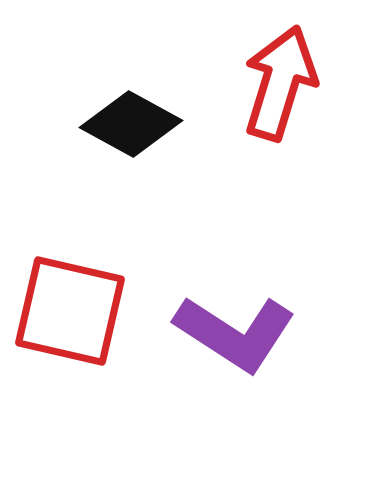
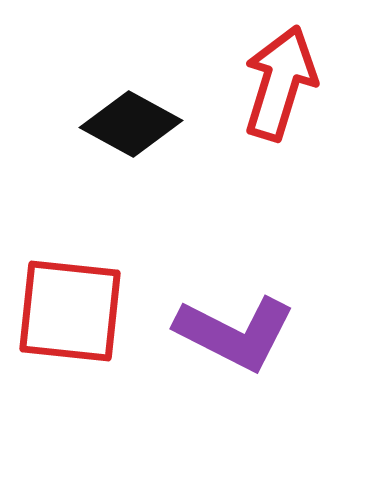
red square: rotated 7 degrees counterclockwise
purple L-shape: rotated 6 degrees counterclockwise
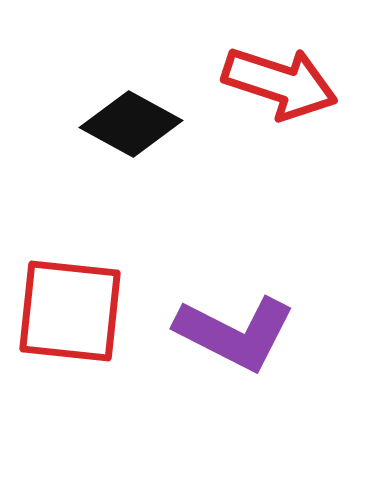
red arrow: rotated 91 degrees clockwise
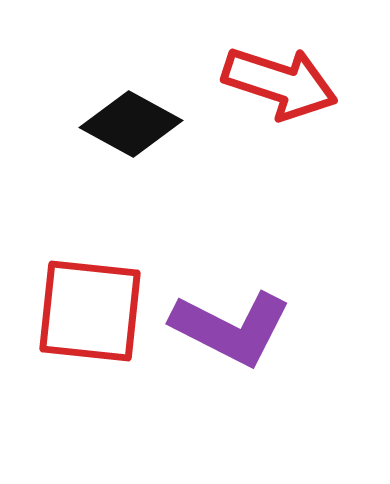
red square: moved 20 px right
purple L-shape: moved 4 px left, 5 px up
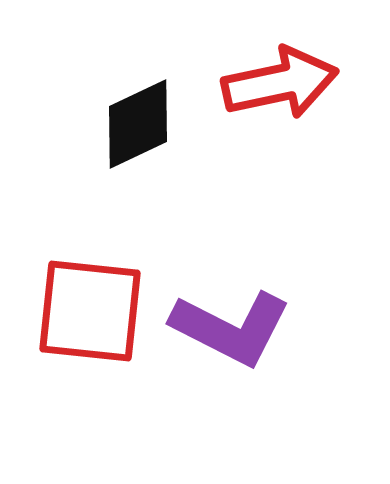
red arrow: rotated 30 degrees counterclockwise
black diamond: moved 7 px right; rotated 54 degrees counterclockwise
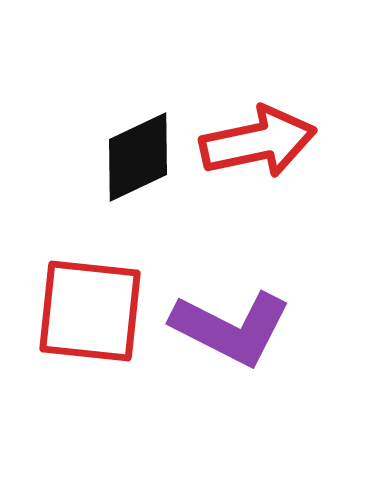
red arrow: moved 22 px left, 59 px down
black diamond: moved 33 px down
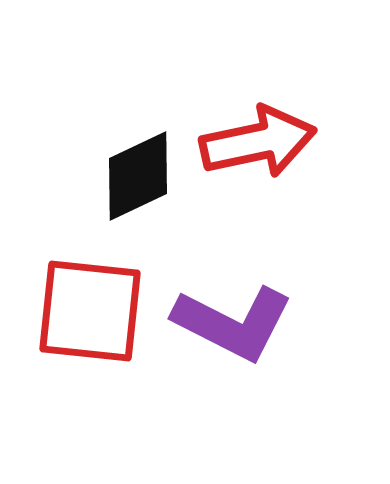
black diamond: moved 19 px down
purple L-shape: moved 2 px right, 5 px up
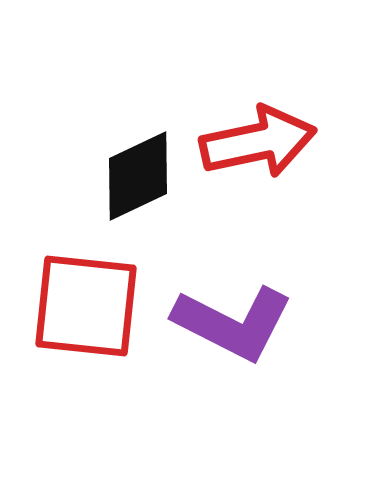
red square: moved 4 px left, 5 px up
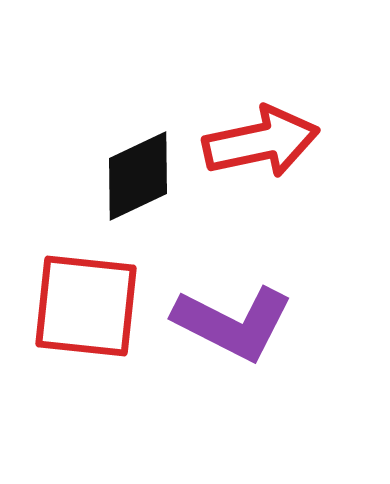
red arrow: moved 3 px right
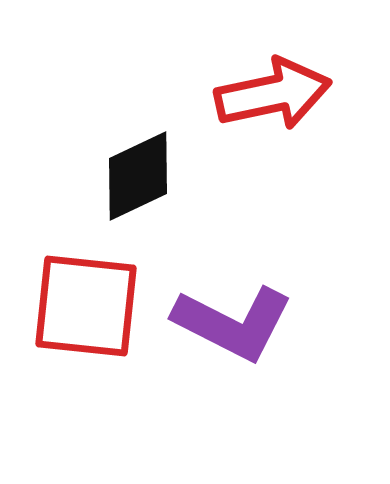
red arrow: moved 12 px right, 48 px up
